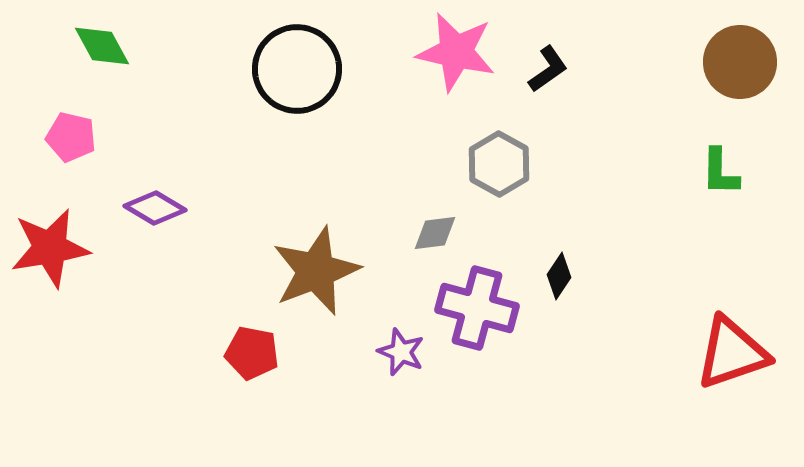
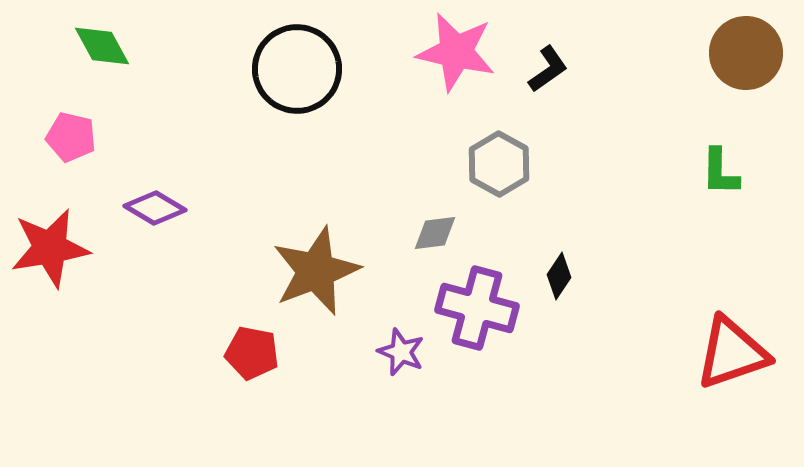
brown circle: moved 6 px right, 9 px up
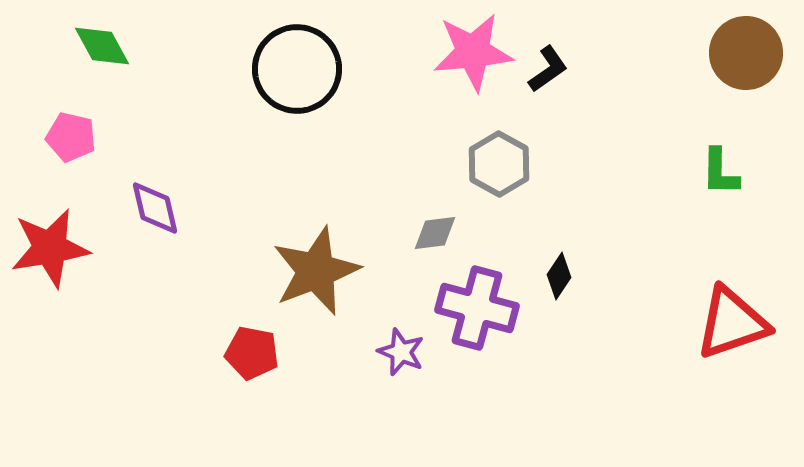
pink star: moved 17 px right; rotated 18 degrees counterclockwise
purple diamond: rotated 46 degrees clockwise
red triangle: moved 30 px up
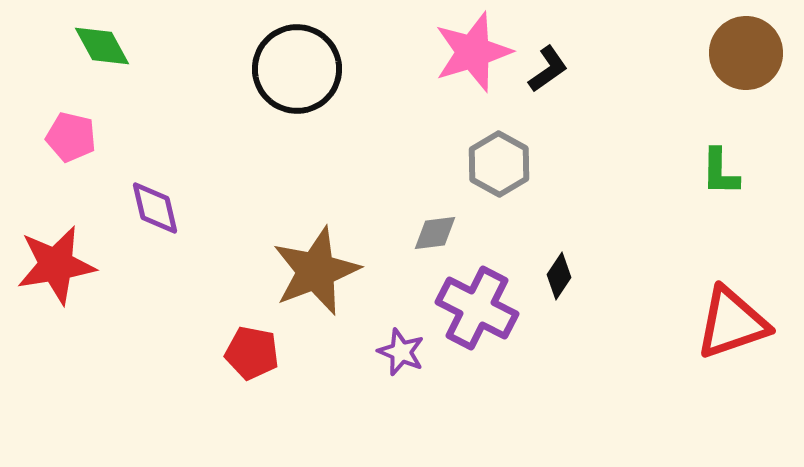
pink star: rotated 12 degrees counterclockwise
red star: moved 6 px right, 17 px down
purple cross: rotated 12 degrees clockwise
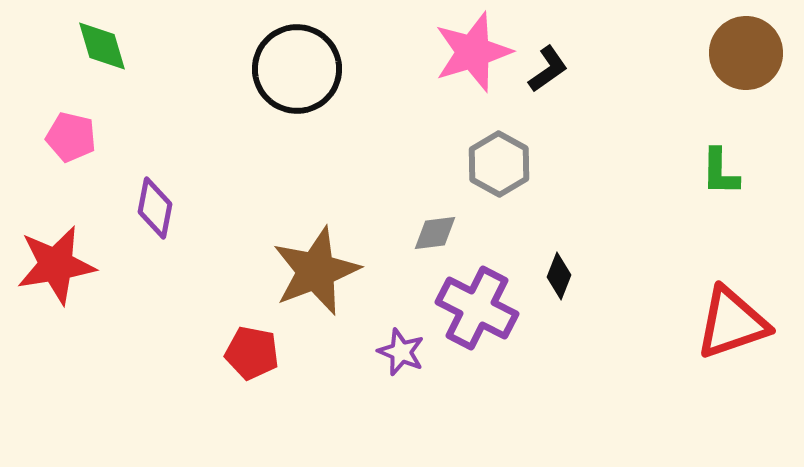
green diamond: rotated 12 degrees clockwise
purple diamond: rotated 24 degrees clockwise
black diamond: rotated 12 degrees counterclockwise
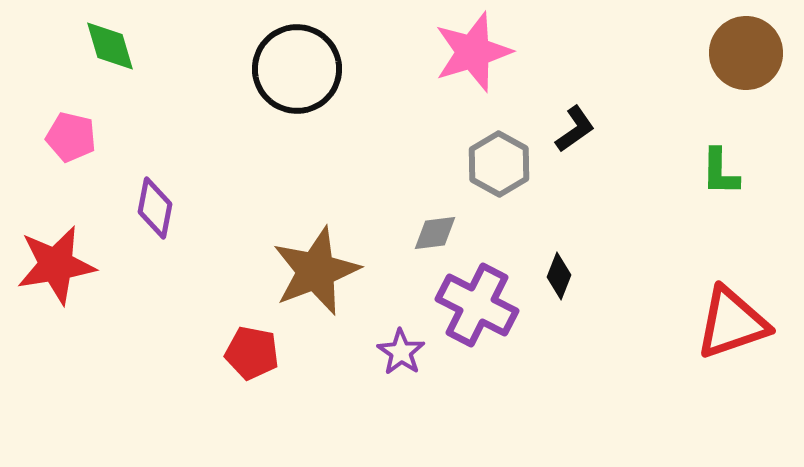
green diamond: moved 8 px right
black L-shape: moved 27 px right, 60 px down
purple cross: moved 3 px up
purple star: rotated 12 degrees clockwise
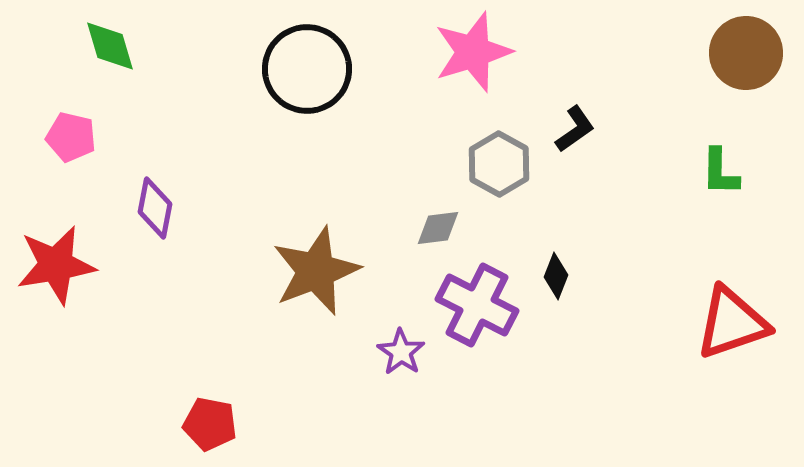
black circle: moved 10 px right
gray diamond: moved 3 px right, 5 px up
black diamond: moved 3 px left
red pentagon: moved 42 px left, 71 px down
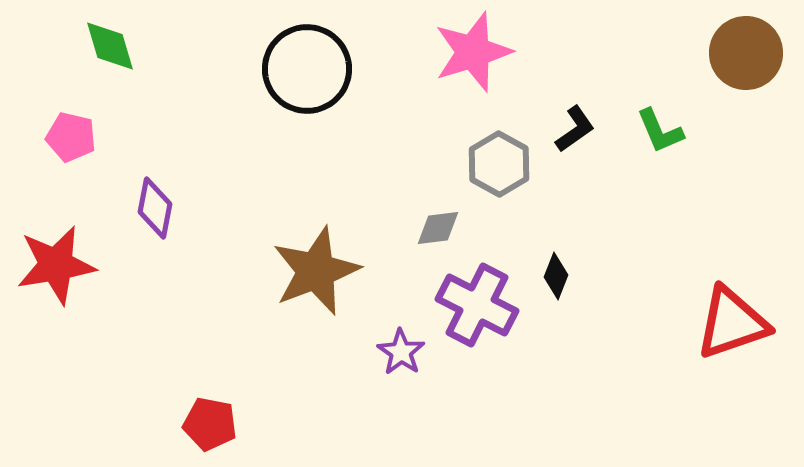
green L-shape: moved 60 px left, 41 px up; rotated 24 degrees counterclockwise
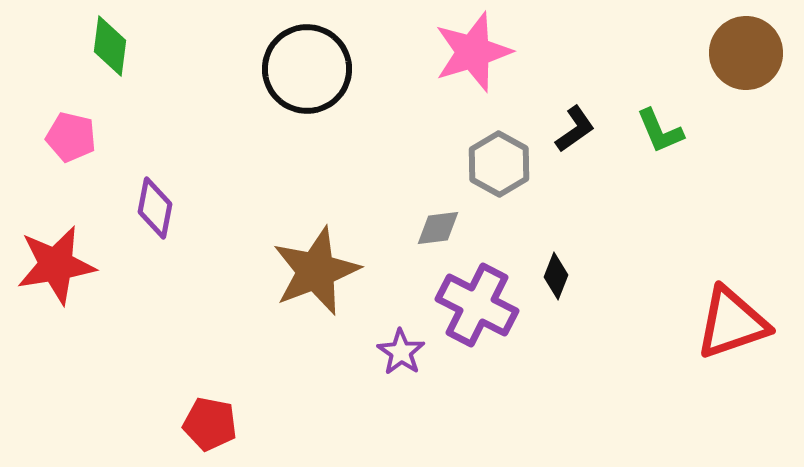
green diamond: rotated 24 degrees clockwise
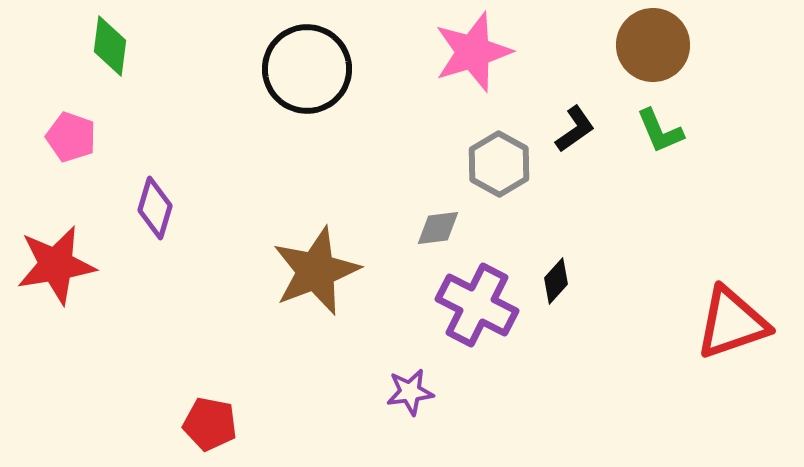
brown circle: moved 93 px left, 8 px up
pink pentagon: rotated 6 degrees clockwise
purple diamond: rotated 6 degrees clockwise
black diamond: moved 5 px down; rotated 21 degrees clockwise
purple star: moved 9 px right, 40 px down; rotated 30 degrees clockwise
